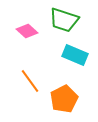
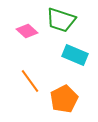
green trapezoid: moved 3 px left
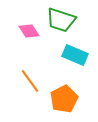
pink diamond: moved 2 px right; rotated 15 degrees clockwise
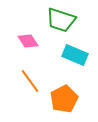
pink diamond: moved 1 px left, 10 px down
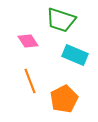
orange line: rotated 15 degrees clockwise
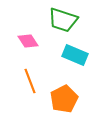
green trapezoid: moved 2 px right
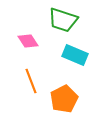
orange line: moved 1 px right
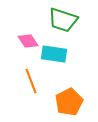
cyan rectangle: moved 21 px left, 1 px up; rotated 15 degrees counterclockwise
orange pentagon: moved 5 px right, 3 px down
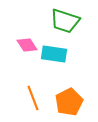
green trapezoid: moved 2 px right, 1 px down
pink diamond: moved 1 px left, 4 px down
orange line: moved 2 px right, 17 px down
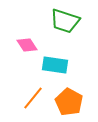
cyan rectangle: moved 1 px right, 11 px down
orange line: rotated 60 degrees clockwise
orange pentagon: rotated 16 degrees counterclockwise
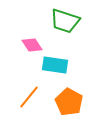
pink diamond: moved 5 px right
orange line: moved 4 px left, 1 px up
